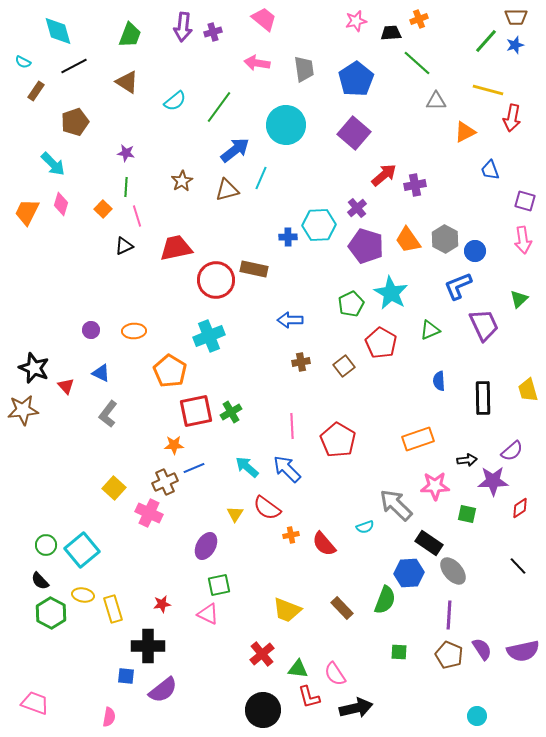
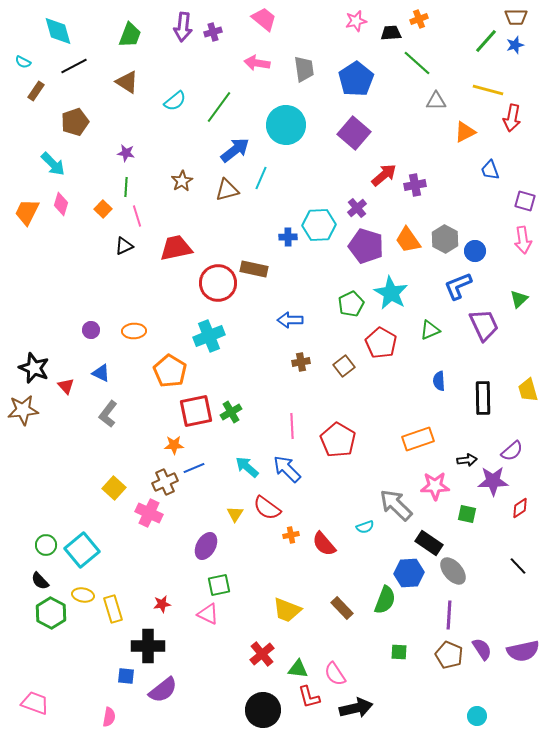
red circle at (216, 280): moved 2 px right, 3 px down
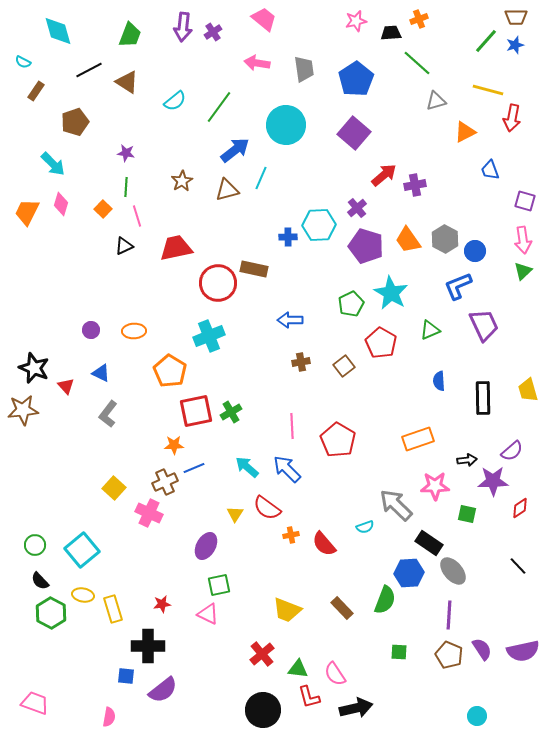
purple cross at (213, 32): rotated 18 degrees counterclockwise
black line at (74, 66): moved 15 px right, 4 px down
gray triangle at (436, 101): rotated 15 degrees counterclockwise
green triangle at (519, 299): moved 4 px right, 28 px up
green circle at (46, 545): moved 11 px left
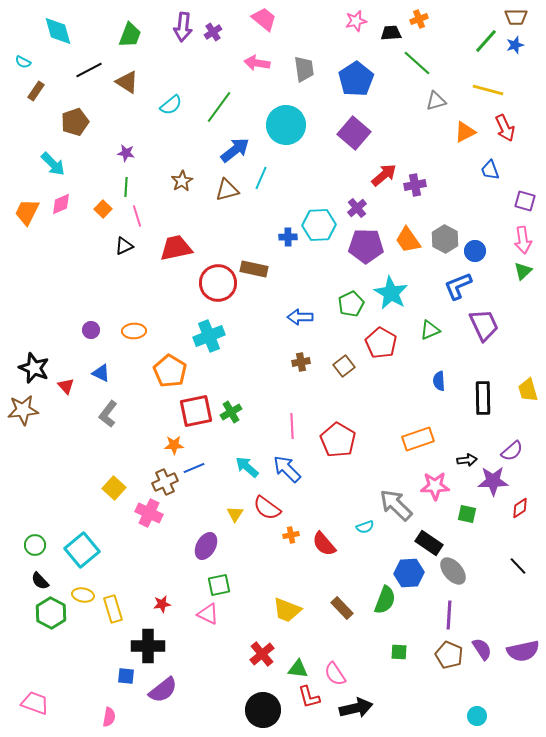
cyan semicircle at (175, 101): moved 4 px left, 4 px down
red arrow at (512, 118): moved 7 px left, 10 px down; rotated 36 degrees counterclockwise
pink diamond at (61, 204): rotated 50 degrees clockwise
purple pentagon at (366, 246): rotated 16 degrees counterclockwise
blue arrow at (290, 320): moved 10 px right, 3 px up
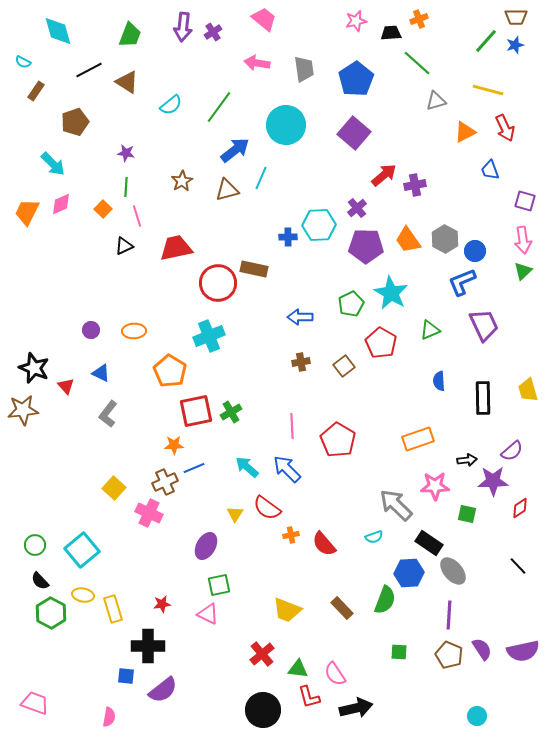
blue L-shape at (458, 286): moved 4 px right, 4 px up
cyan semicircle at (365, 527): moved 9 px right, 10 px down
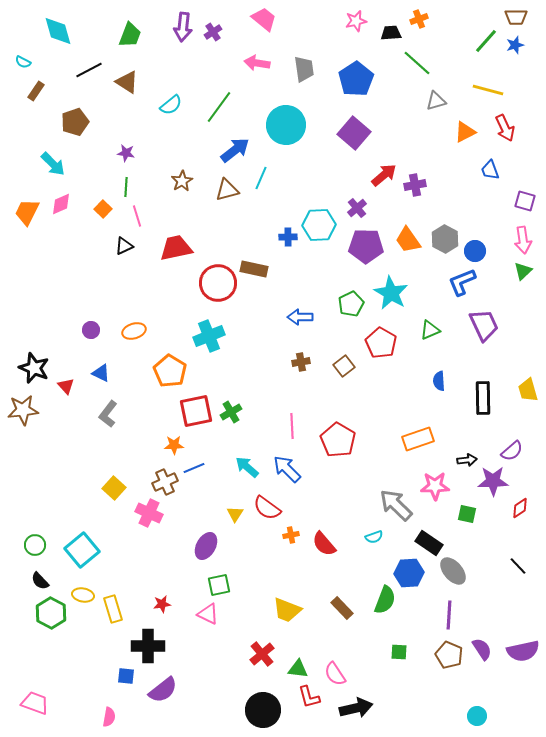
orange ellipse at (134, 331): rotated 15 degrees counterclockwise
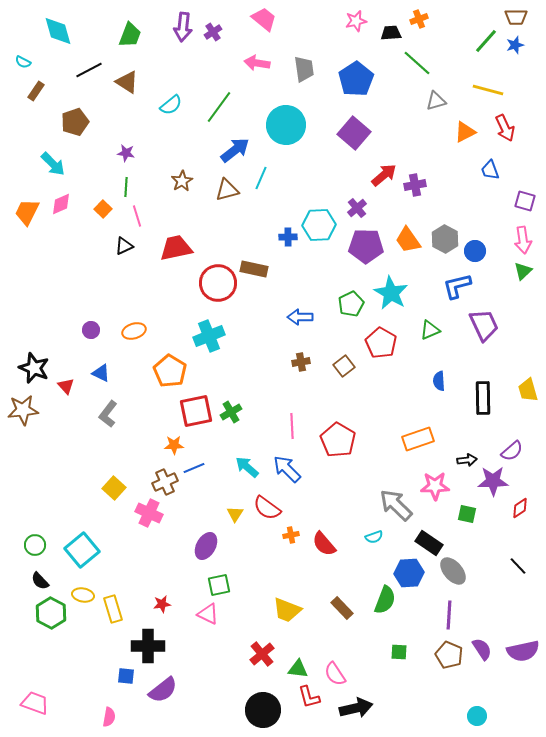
blue L-shape at (462, 282): moved 5 px left, 4 px down; rotated 8 degrees clockwise
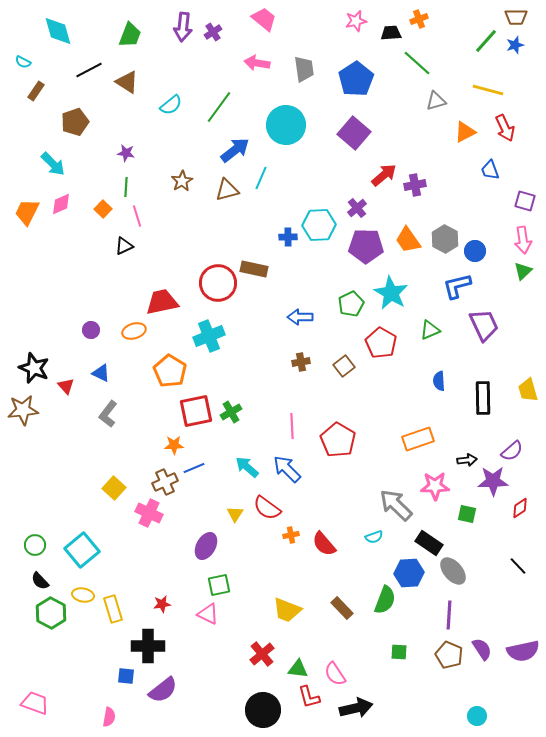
red trapezoid at (176, 248): moved 14 px left, 54 px down
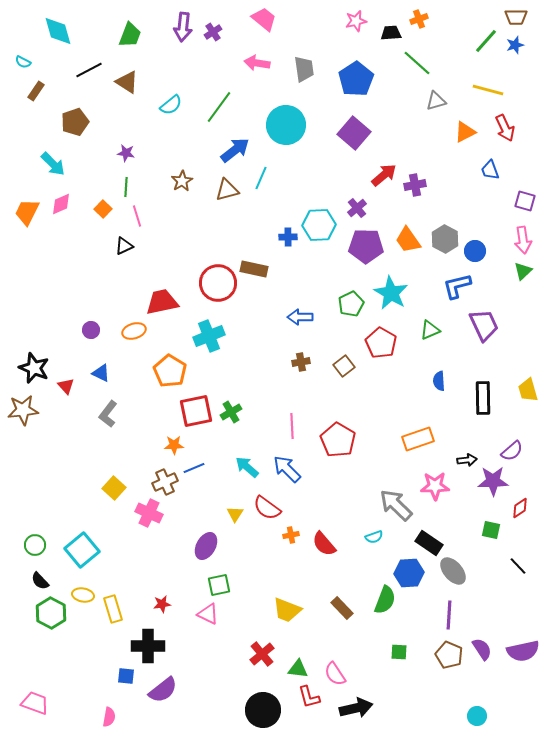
green square at (467, 514): moved 24 px right, 16 px down
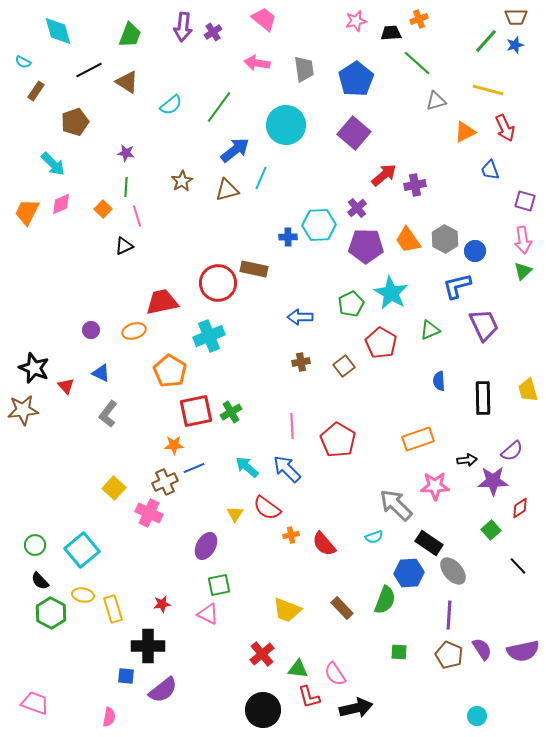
green square at (491, 530): rotated 36 degrees clockwise
